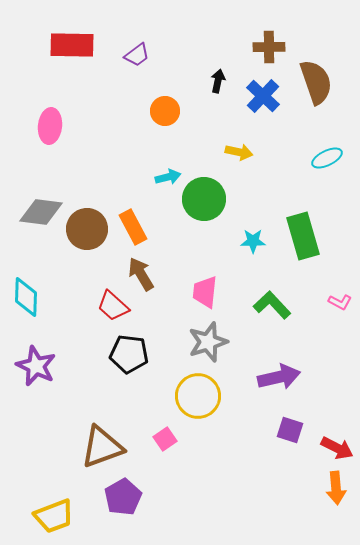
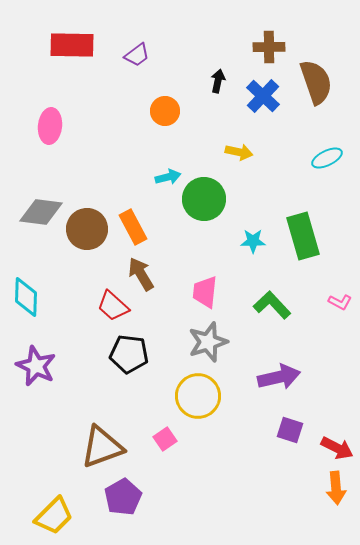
yellow trapezoid: rotated 24 degrees counterclockwise
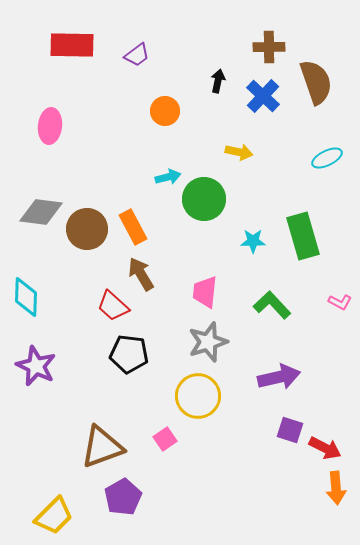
red arrow: moved 12 px left
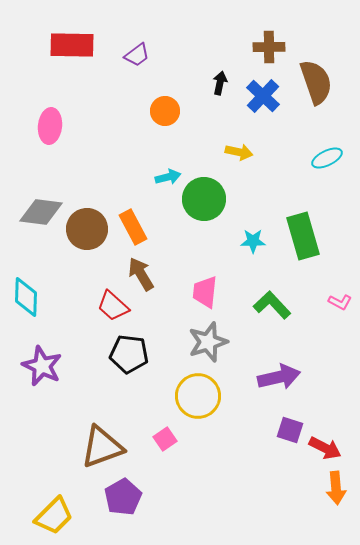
black arrow: moved 2 px right, 2 px down
purple star: moved 6 px right
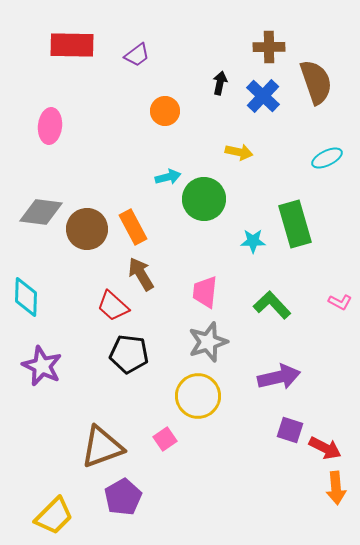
green rectangle: moved 8 px left, 12 px up
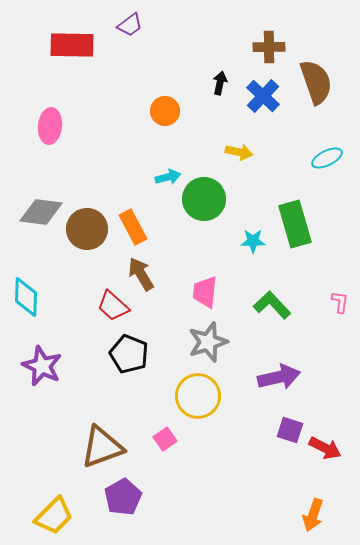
purple trapezoid: moved 7 px left, 30 px up
pink L-shape: rotated 110 degrees counterclockwise
black pentagon: rotated 15 degrees clockwise
orange arrow: moved 23 px left, 27 px down; rotated 24 degrees clockwise
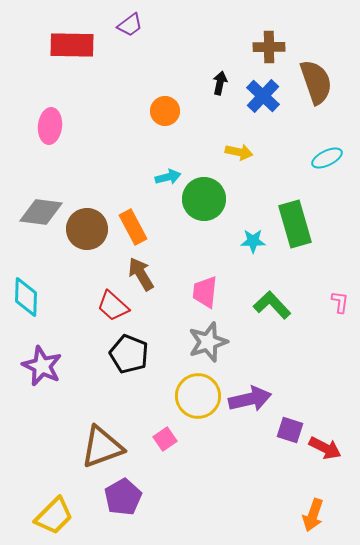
purple arrow: moved 29 px left, 22 px down
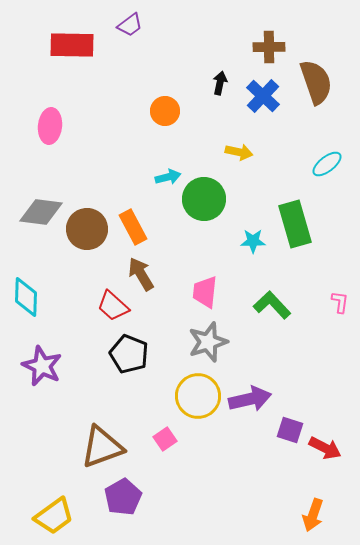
cyan ellipse: moved 6 px down; rotated 12 degrees counterclockwise
yellow trapezoid: rotated 9 degrees clockwise
